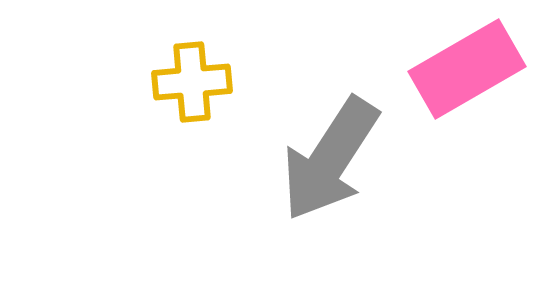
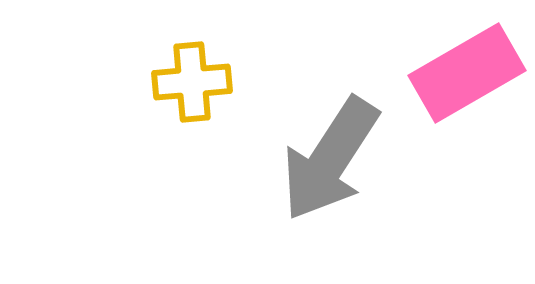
pink rectangle: moved 4 px down
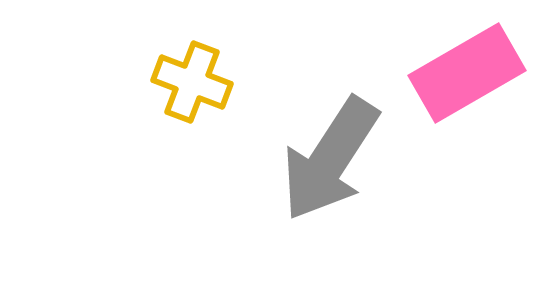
yellow cross: rotated 26 degrees clockwise
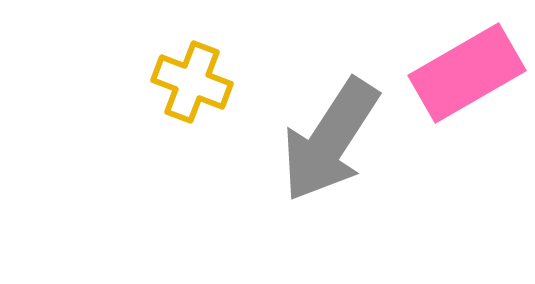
gray arrow: moved 19 px up
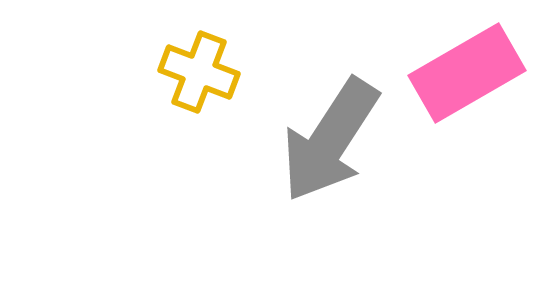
yellow cross: moved 7 px right, 10 px up
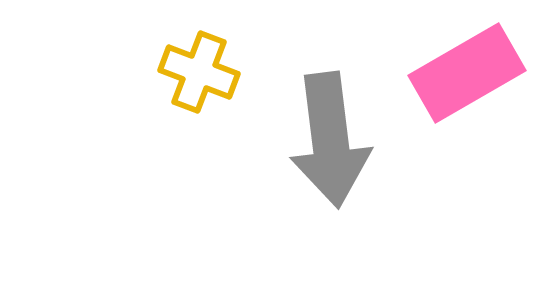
gray arrow: rotated 40 degrees counterclockwise
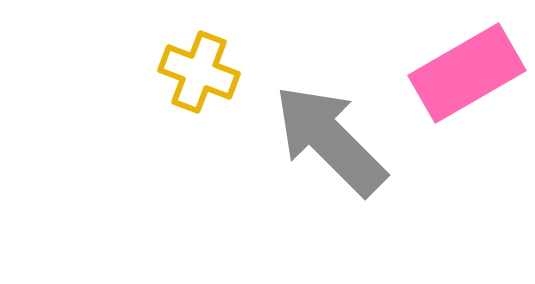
gray arrow: rotated 142 degrees clockwise
